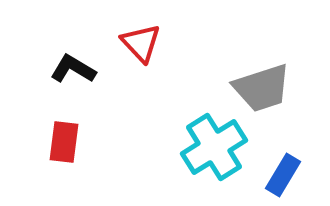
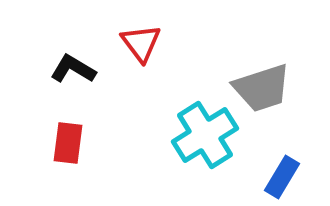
red triangle: rotated 6 degrees clockwise
red rectangle: moved 4 px right, 1 px down
cyan cross: moved 9 px left, 12 px up
blue rectangle: moved 1 px left, 2 px down
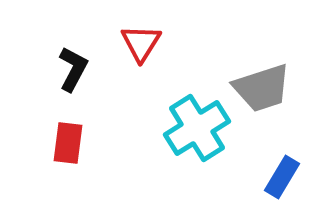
red triangle: rotated 9 degrees clockwise
black L-shape: rotated 87 degrees clockwise
cyan cross: moved 8 px left, 7 px up
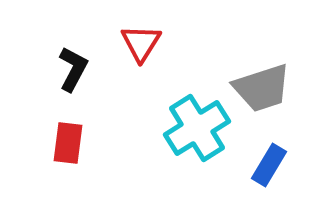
blue rectangle: moved 13 px left, 12 px up
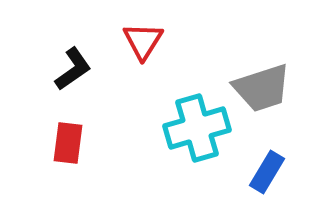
red triangle: moved 2 px right, 2 px up
black L-shape: rotated 27 degrees clockwise
cyan cross: rotated 16 degrees clockwise
blue rectangle: moved 2 px left, 7 px down
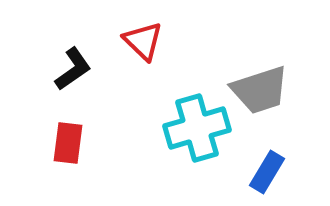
red triangle: rotated 18 degrees counterclockwise
gray trapezoid: moved 2 px left, 2 px down
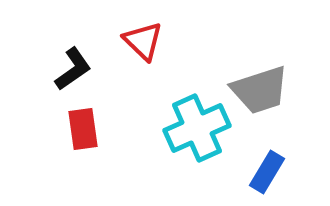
cyan cross: rotated 8 degrees counterclockwise
red rectangle: moved 15 px right, 14 px up; rotated 15 degrees counterclockwise
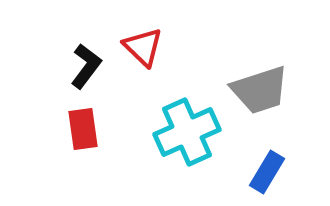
red triangle: moved 6 px down
black L-shape: moved 13 px right, 3 px up; rotated 18 degrees counterclockwise
cyan cross: moved 10 px left, 4 px down
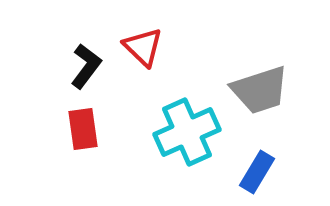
blue rectangle: moved 10 px left
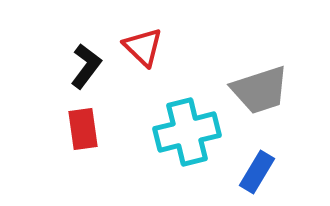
cyan cross: rotated 10 degrees clockwise
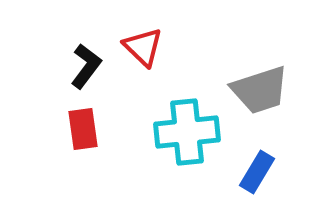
cyan cross: rotated 8 degrees clockwise
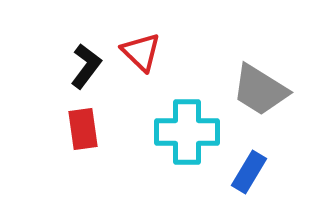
red triangle: moved 2 px left, 5 px down
gray trapezoid: rotated 50 degrees clockwise
cyan cross: rotated 6 degrees clockwise
blue rectangle: moved 8 px left
